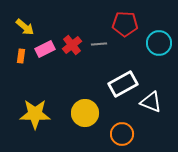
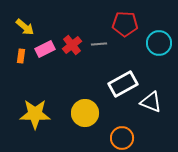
orange circle: moved 4 px down
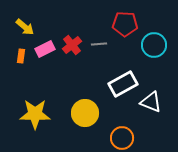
cyan circle: moved 5 px left, 2 px down
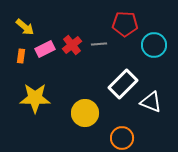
white rectangle: rotated 16 degrees counterclockwise
yellow star: moved 16 px up
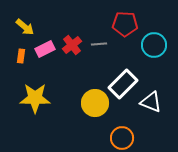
yellow circle: moved 10 px right, 10 px up
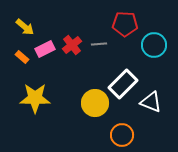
orange rectangle: moved 1 px right, 1 px down; rotated 56 degrees counterclockwise
orange circle: moved 3 px up
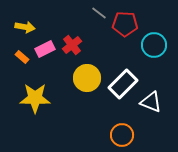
yellow arrow: rotated 30 degrees counterclockwise
gray line: moved 31 px up; rotated 42 degrees clockwise
yellow circle: moved 8 px left, 25 px up
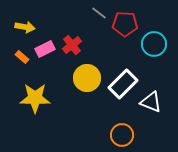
cyan circle: moved 1 px up
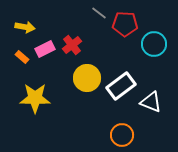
white rectangle: moved 2 px left, 2 px down; rotated 8 degrees clockwise
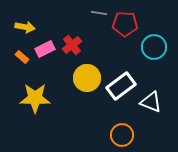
gray line: rotated 28 degrees counterclockwise
cyan circle: moved 3 px down
